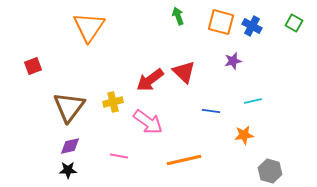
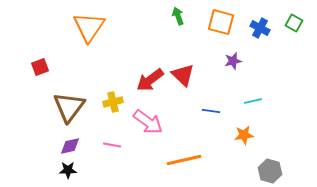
blue cross: moved 8 px right, 2 px down
red square: moved 7 px right, 1 px down
red triangle: moved 1 px left, 3 px down
pink line: moved 7 px left, 11 px up
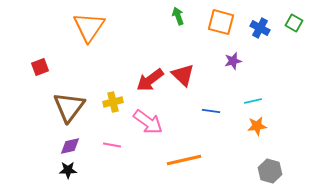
orange star: moved 13 px right, 9 px up
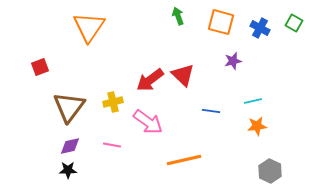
gray hexagon: rotated 10 degrees clockwise
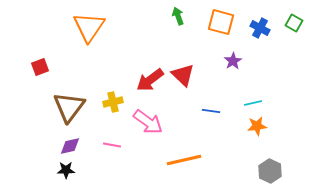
purple star: rotated 18 degrees counterclockwise
cyan line: moved 2 px down
black star: moved 2 px left
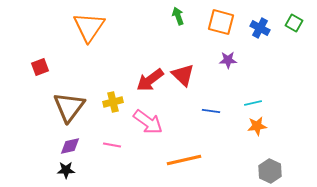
purple star: moved 5 px left, 1 px up; rotated 30 degrees clockwise
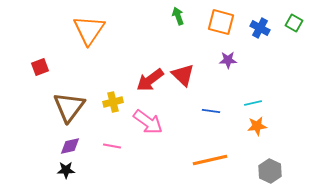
orange triangle: moved 3 px down
pink line: moved 1 px down
orange line: moved 26 px right
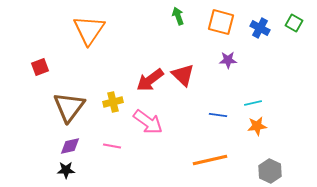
blue line: moved 7 px right, 4 px down
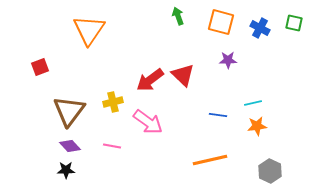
green square: rotated 18 degrees counterclockwise
brown triangle: moved 4 px down
purple diamond: rotated 60 degrees clockwise
